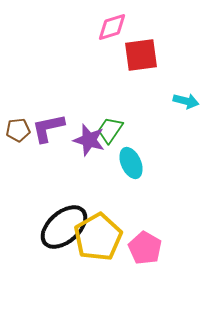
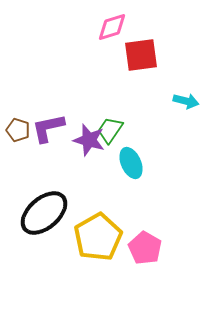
brown pentagon: rotated 25 degrees clockwise
black ellipse: moved 20 px left, 14 px up
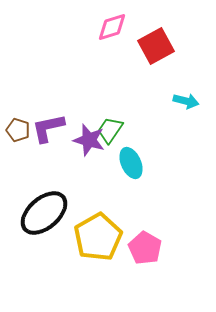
red square: moved 15 px right, 9 px up; rotated 21 degrees counterclockwise
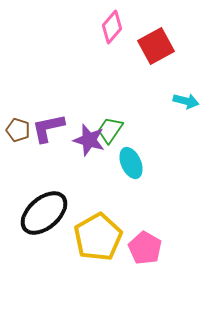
pink diamond: rotated 32 degrees counterclockwise
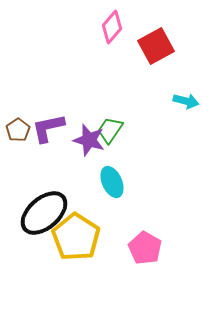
brown pentagon: rotated 20 degrees clockwise
cyan ellipse: moved 19 px left, 19 px down
yellow pentagon: moved 22 px left; rotated 9 degrees counterclockwise
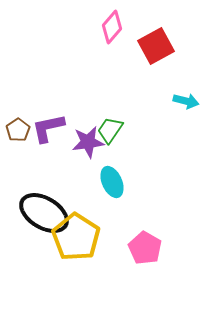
purple star: moved 1 px left, 2 px down; rotated 24 degrees counterclockwise
black ellipse: rotated 72 degrees clockwise
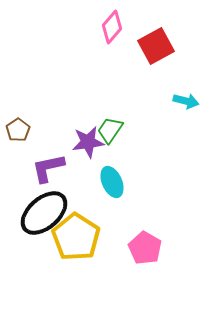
purple L-shape: moved 40 px down
black ellipse: rotated 72 degrees counterclockwise
